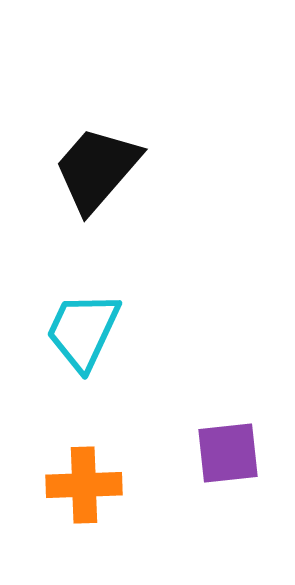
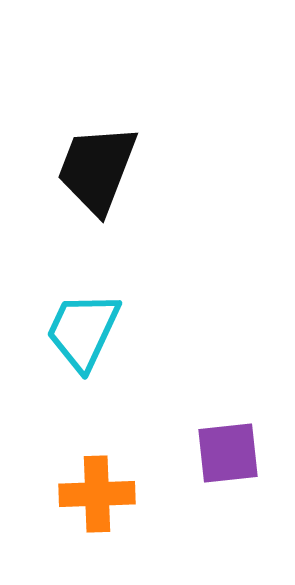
black trapezoid: rotated 20 degrees counterclockwise
orange cross: moved 13 px right, 9 px down
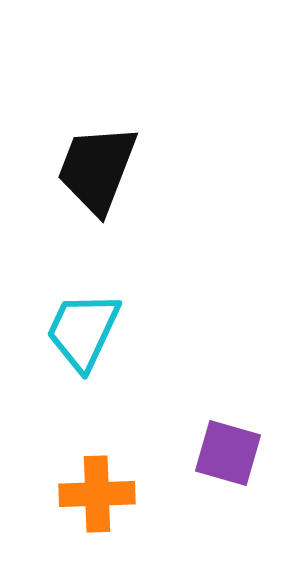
purple square: rotated 22 degrees clockwise
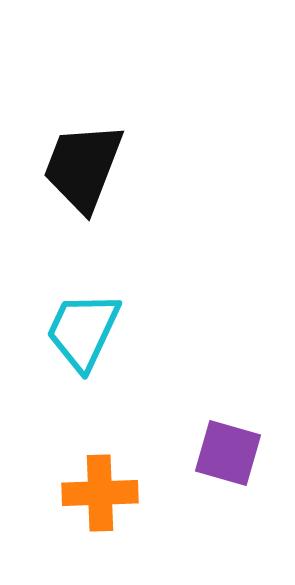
black trapezoid: moved 14 px left, 2 px up
orange cross: moved 3 px right, 1 px up
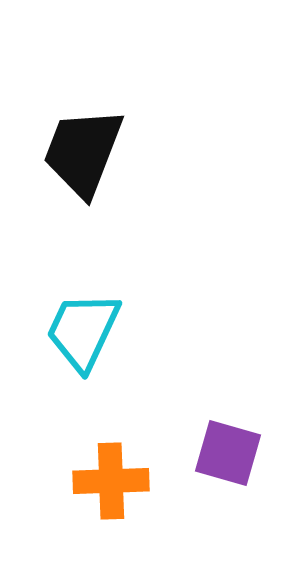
black trapezoid: moved 15 px up
orange cross: moved 11 px right, 12 px up
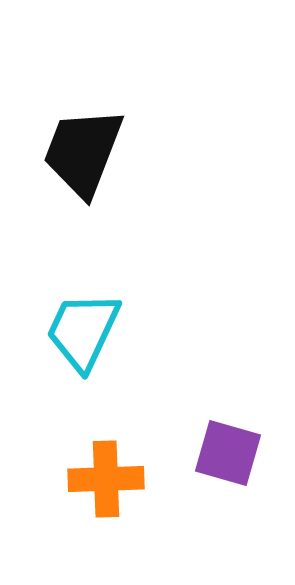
orange cross: moved 5 px left, 2 px up
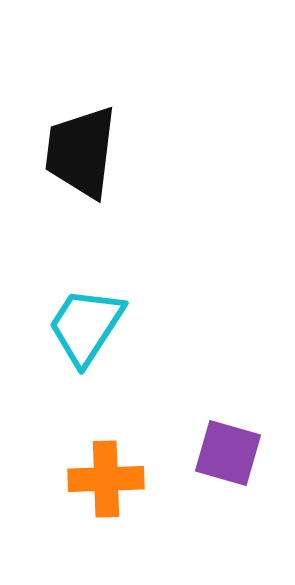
black trapezoid: moved 2 px left; rotated 14 degrees counterclockwise
cyan trapezoid: moved 3 px right, 5 px up; rotated 8 degrees clockwise
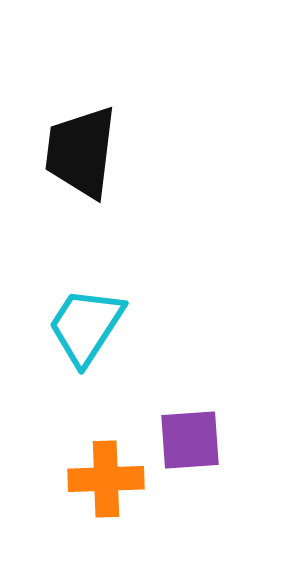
purple square: moved 38 px left, 13 px up; rotated 20 degrees counterclockwise
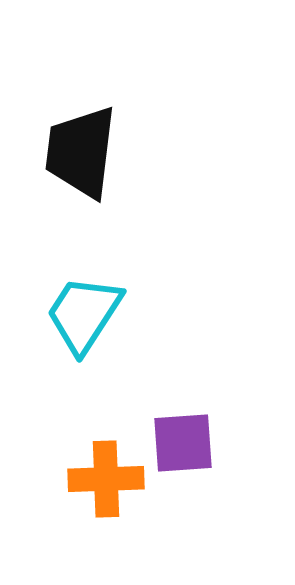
cyan trapezoid: moved 2 px left, 12 px up
purple square: moved 7 px left, 3 px down
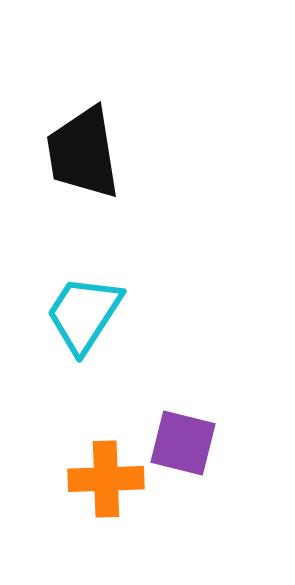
black trapezoid: moved 2 px right, 1 px down; rotated 16 degrees counterclockwise
purple square: rotated 18 degrees clockwise
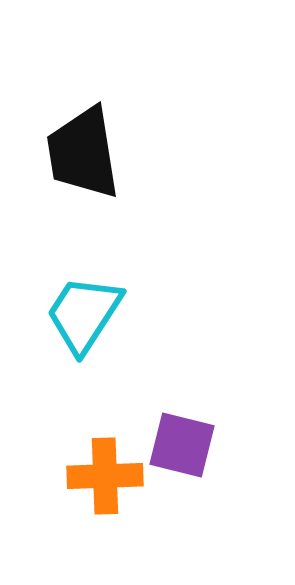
purple square: moved 1 px left, 2 px down
orange cross: moved 1 px left, 3 px up
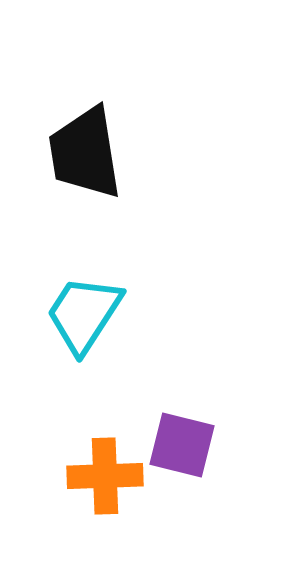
black trapezoid: moved 2 px right
